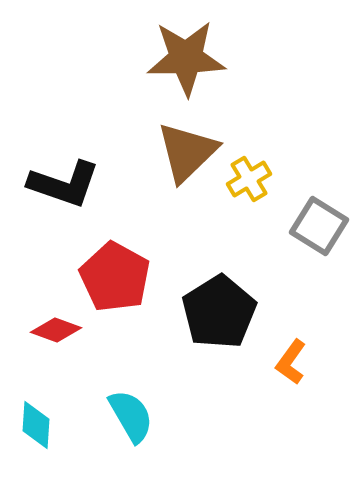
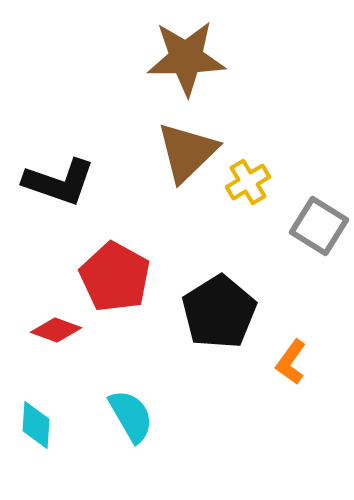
yellow cross: moved 1 px left, 3 px down
black L-shape: moved 5 px left, 2 px up
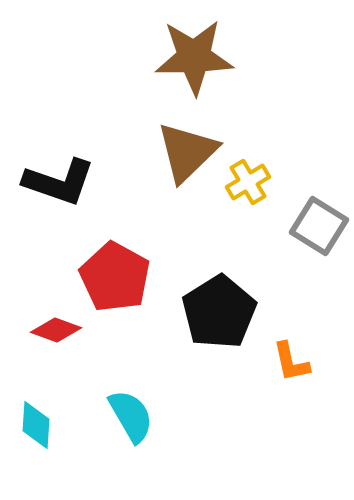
brown star: moved 8 px right, 1 px up
orange L-shape: rotated 48 degrees counterclockwise
